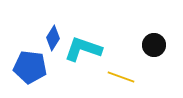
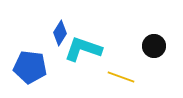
blue diamond: moved 7 px right, 5 px up
black circle: moved 1 px down
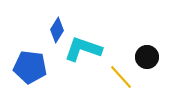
blue diamond: moved 3 px left, 3 px up
black circle: moved 7 px left, 11 px down
yellow line: rotated 28 degrees clockwise
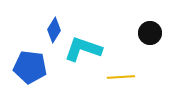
blue diamond: moved 3 px left
black circle: moved 3 px right, 24 px up
yellow line: rotated 52 degrees counterclockwise
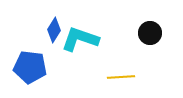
cyan L-shape: moved 3 px left, 10 px up
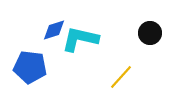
blue diamond: rotated 40 degrees clockwise
cyan L-shape: rotated 6 degrees counterclockwise
yellow line: rotated 44 degrees counterclockwise
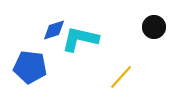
black circle: moved 4 px right, 6 px up
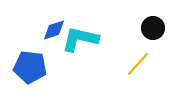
black circle: moved 1 px left, 1 px down
yellow line: moved 17 px right, 13 px up
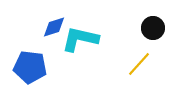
blue diamond: moved 3 px up
yellow line: moved 1 px right
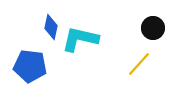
blue diamond: moved 3 px left; rotated 60 degrees counterclockwise
blue pentagon: moved 1 px up
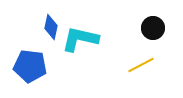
yellow line: moved 2 px right, 1 px down; rotated 20 degrees clockwise
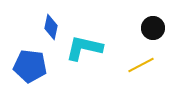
cyan L-shape: moved 4 px right, 9 px down
